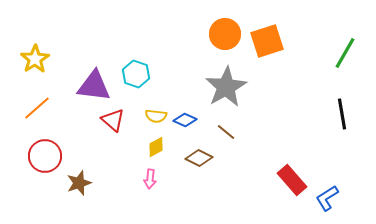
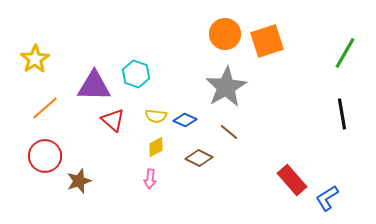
purple triangle: rotated 6 degrees counterclockwise
orange line: moved 8 px right
brown line: moved 3 px right
brown star: moved 2 px up
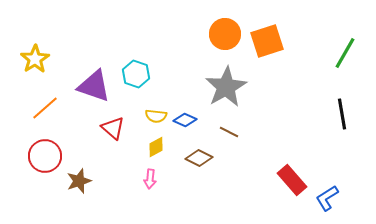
purple triangle: rotated 18 degrees clockwise
red triangle: moved 8 px down
brown line: rotated 12 degrees counterclockwise
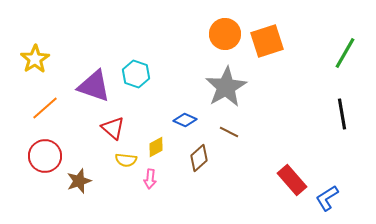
yellow semicircle: moved 30 px left, 44 px down
brown diamond: rotated 68 degrees counterclockwise
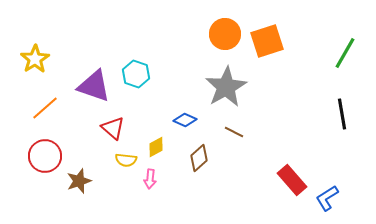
brown line: moved 5 px right
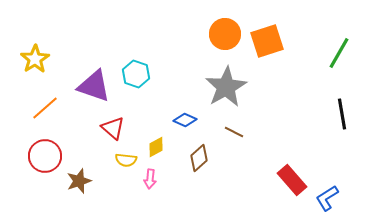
green line: moved 6 px left
